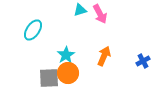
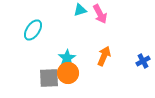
cyan star: moved 1 px right, 3 px down
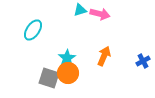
pink arrow: rotated 48 degrees counterclockwise
gray square: rotated 20 degrees clockwise
